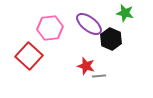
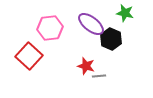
purple ellipse: moved 2 px right
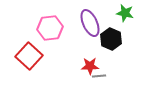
purple ellipse: moved 1 px left, 1 px up; rotated 28 degrees clockwise
red star: moved 4 px right; rotated 18 degrees counterclockwise
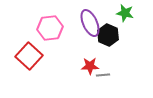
black hexagon: moved 3 px left, 4 px up
gray line: moved 4 px right, 1 px up
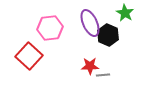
green star: rotated 18 degrees clockwise
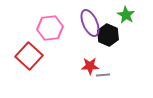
green star: moved 1 px right, 2 px down
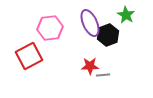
black hexagon: rotated 15 degrees clockwise
red square: rotated 20 degrees clockwise
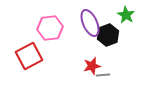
red star: moved 2 px right; rotated 12 degrees counterclockwise
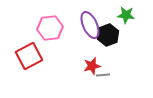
green star: rotated 24 degrees counterclockwise
purple ellipse: moved 2 px down
